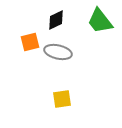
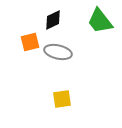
black diamond: moved 3 px left
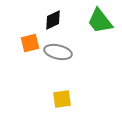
orange square: moved 1 px down
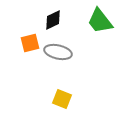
yellow square: rotated 30 degrees clockwise
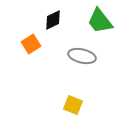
orange square: moved 1 px right, 1 px down; rotated 18 degrees counterclockwise
gray ellipse: moved 24 px right, 4 px down
yellow square: moved 11 px right, 6 px down
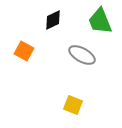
green trapezoid: rotated 16 degrees clockwise
orange square: moved 7 px left, 7 px down; rotated 30 degrees counterclockwise
gray ellipse: moved 1 px up; rotated 16 degrees clockwise
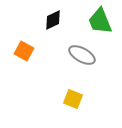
yellow square: moved 6 px up
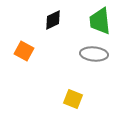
green trapezoid: rotated 16 degrees clockwise
gray ellipse: moved 12 px right, 1 px up; rotated 24 degrees counterclockwise
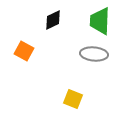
green trapezoid: rotated 8 degrees clockwise
